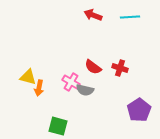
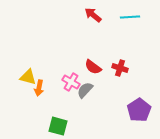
red arrow: rotated 18 degrees clockwise
gray semicircle: rotated 120 degrees clockwise
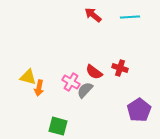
red semicircle: moved 1 px right, 5 px down
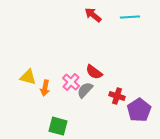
red cross: moved 3 px left, 28 px down
pink cross: rotated 12 degrees clockwise
orange arrow: moved 6 px right
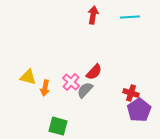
red arrow: rotated 60 degrees clockwise
red semicircle: rotated 84 degrees counterclockwise
red cross: moved 14 px right, 3 px up
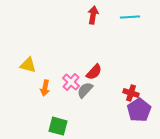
yellow triangle: moved 12 px up
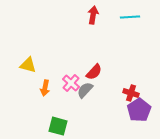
pink cross: moved 1 px down
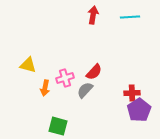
pink cross: moved 6 px left, 5 px up; rotated 30 degrees clockwise
red cross: moved 1 px right; rotated 21 degrees counterclockwise
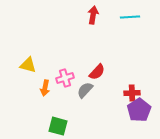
red semicircle: moved 3 px right
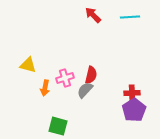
red arrow: rotated 54 degrees counterclockwise
red semicircle: moved 6 px left, 3 px down; rotated 30 degrees counterclockwise
purple pentagon: moved 5 px left
